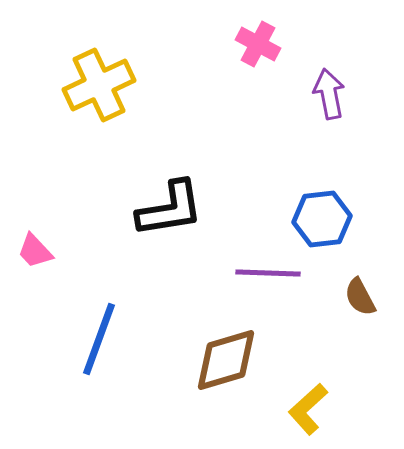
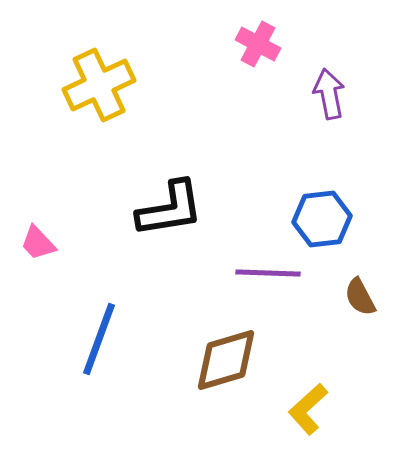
pink trapezoid: moved 3 px right, 8 px up
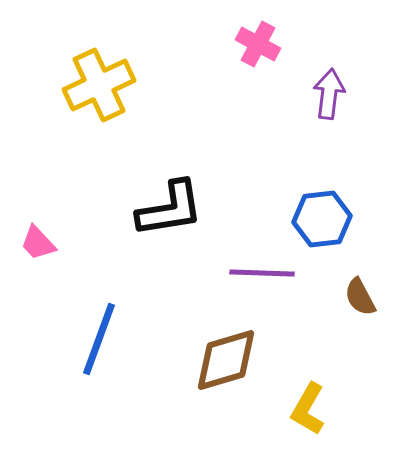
purple arrow: rotated 18 degrees clockwise
purple line: moved 6 px left
yellow L-shape: rotated 18 degrees counterclockwise
